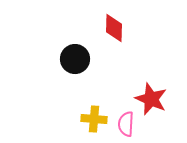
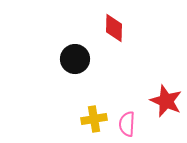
red star: moved 15 px right, 2 px down
yellow cross: rotated 15 degrees counterclockwise
pink semicircle: moved 1 px right
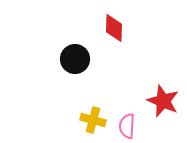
red star: moved 3 px left
yellow cross: moved 1 px left, 1 px down; rotated 25 degrees clockwise
pink semicircle: moved 2 px down
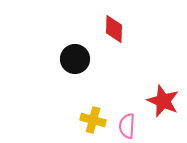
red diamond: moved 1 px down
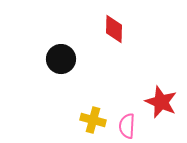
black circle: moved 14 px left
red star: moved 2 px left, 1 px down
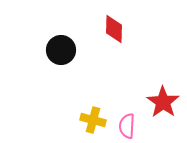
black circle: moved 9 px up
red star: moved 2 px right; rotated 12 degrees clockwise
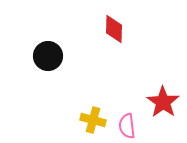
black circle: moved 13 px left, 6 px down
pink semicircle: rotated 10 degrees counterclockwise
